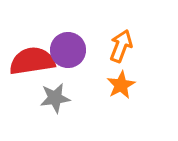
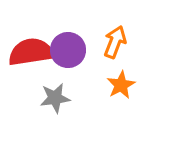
orange arrow: moved 6 px left, 4 px up
red semicircle: moved 1 px left, 9 px up
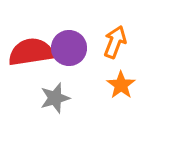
purple circle: moved 1 px right, 2 px up
orange star: rotated 8 degrees counterclockwise
gray star: rotated 8 degrees counterclockwise
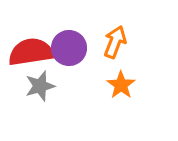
gray star: moved 15 px left, 12 px up
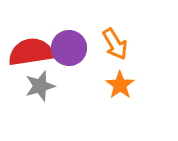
orange arrow: moved 2 px down; rotated 128 degrees clockwise
orange star: moved 1 px left
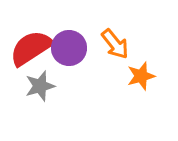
orange arrow: rotated 8 degrees counterclockwise
red semicircle: moved 4 px up; rotated 24 degrees counterclockwise
orange star: moved 21 px right, 9 px up; rotated 20 degrees clockwise
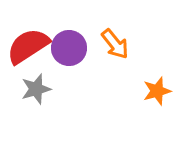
red semicircle: moved 3 px left, 2 px up
orange star: moved 16 px right, 15 px down
gray star: moved 4 px left, 3 px down
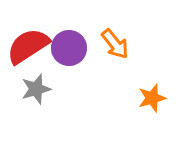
orange star: moved 5 px left, 7 px down
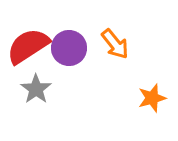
gray star: rotated 20 degrees counterclockwise
